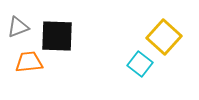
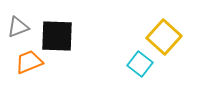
orange trapezoid: rotated 16 degrees counterclockwise
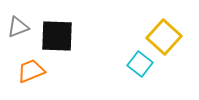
orange trapezoid: moved 2 px right, 9 px down
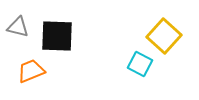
gray triangle: rotated 35 degrees clockwise
yellow square: moved 1 px up
cyan square: rotated 10 degrees counterclockwise
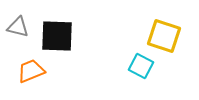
yellow square: rotated 24 degrees counterclockwise
cyan square: moved 1 px right, 2 px down
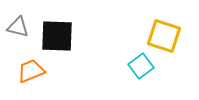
cyan square: rotated 25 degrees clockwise
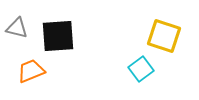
gray triangle: moved 1 px left, 1 px down
black square: moved 1 px right; rotated 6 degrees counterclockwise
cyan square: moved 3 px down
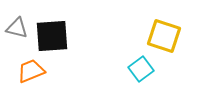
black square: moved 6 px left
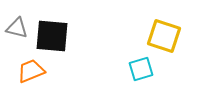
black square: rotated 9 degrees clockwise
cyan square: rotated 20 degrees clockwise
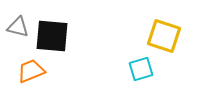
gray triangle: moved 1 px right, 1 px up
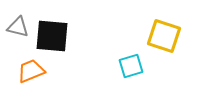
cyan square: moved 10 px left, 3 px up
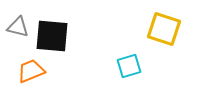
yellow square: moved 7 px up
cyan square: moved 2 px left
